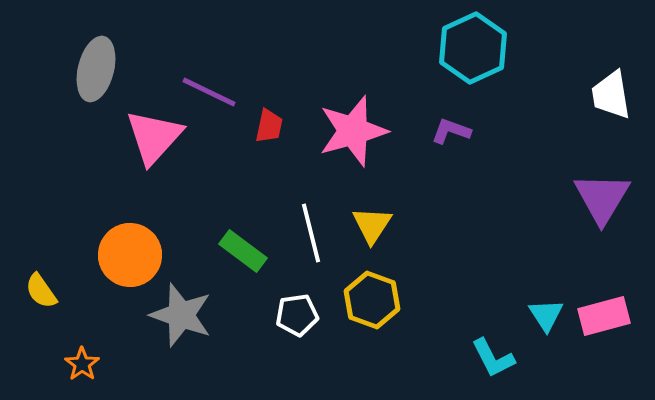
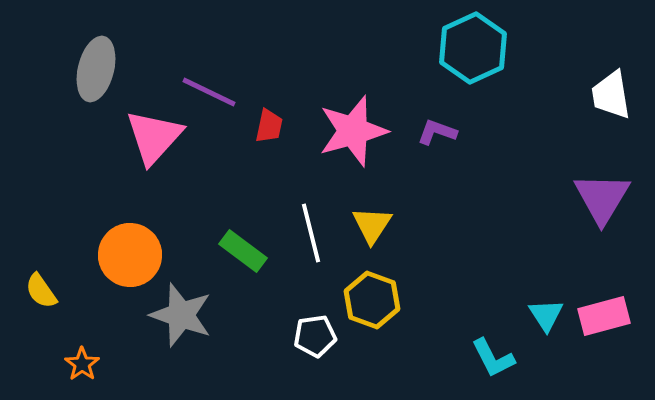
purple L-shape: moved 14 px left, 1 px down
white pentagon: moved 18 px right, 21 px down
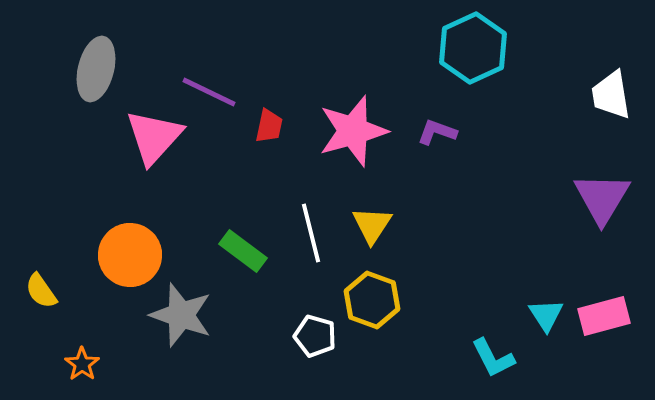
white pentagon: rotated 24 degrees clockwise
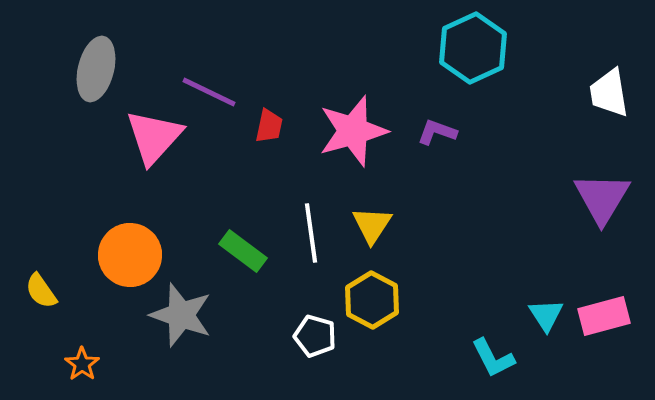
white trapezoid: moved 2 px left, 2 px up
white line: rotated 6 degrees clockwise
yellow hexagon: rotated 8 degrees clockwise
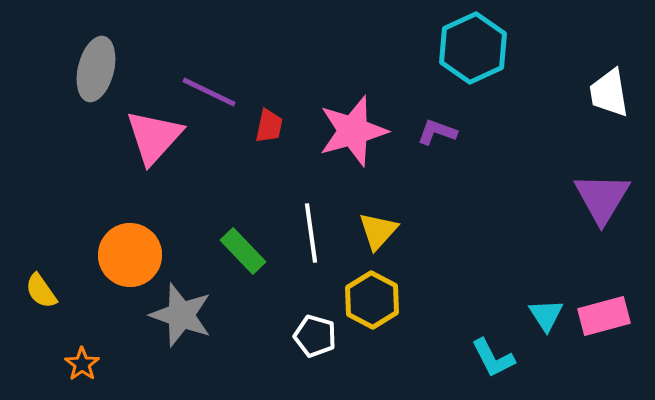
yellow triangle: moved 6 px right, 6 px down; rotated 9 degrees clockwise
green rectangle: rotated 9 degrees clockwise
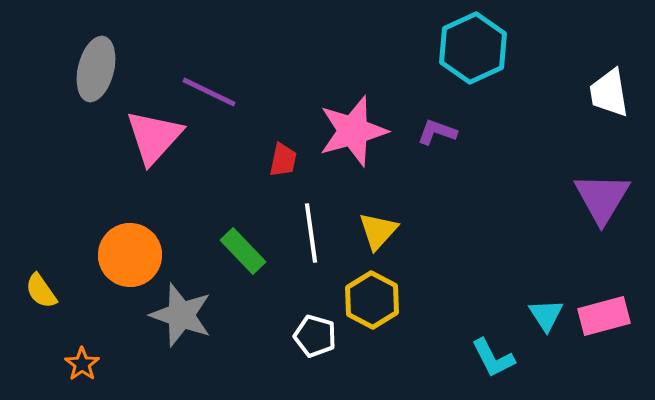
red trapezoid: moved 14 px right, 34 px down
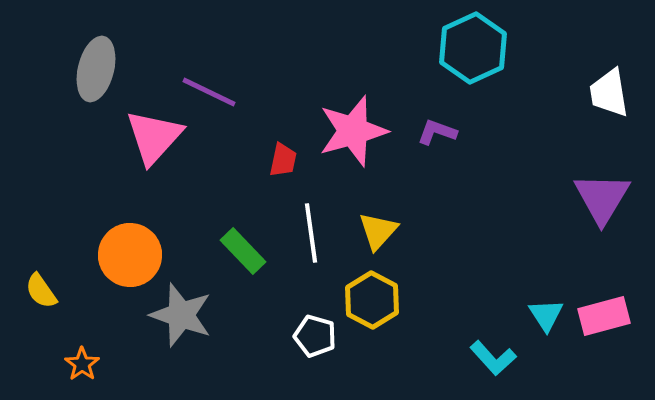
cyan L-shape: rotated 15 degrees counterclockwise
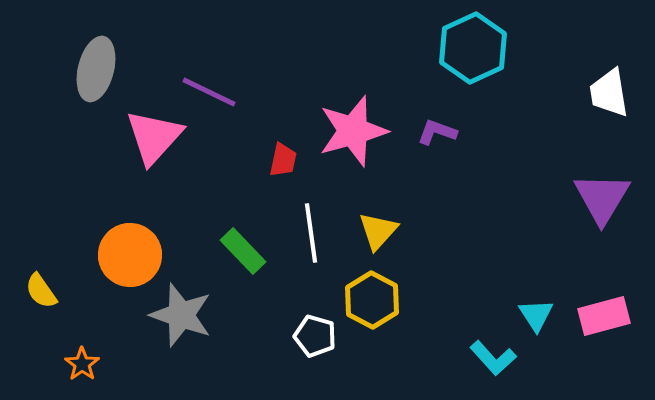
cyan triangle: moved 10 px left
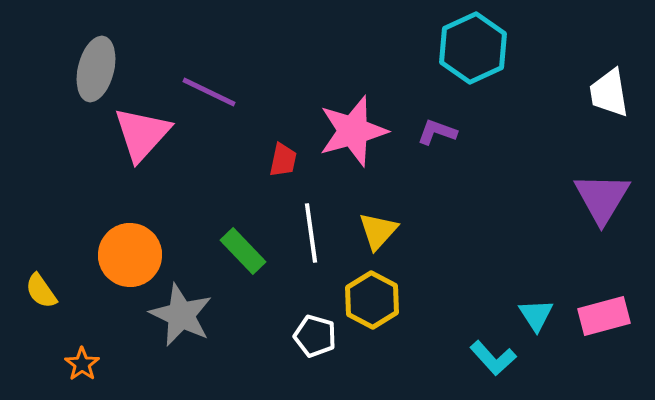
pink triangle: moved 12 px left, 3 px up
gray star: rotated 6 degrees clockwise
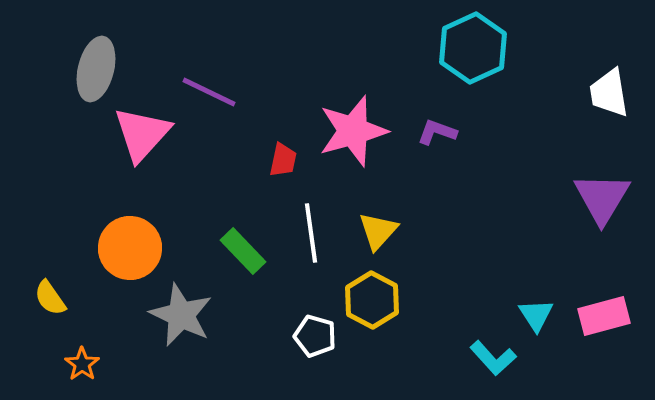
orange circle: moved 7 px up
yellow semicircle: moved 9 px right, 7 px down
